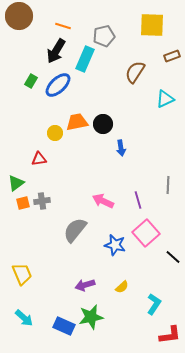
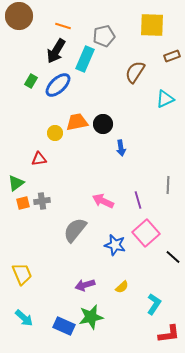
red L-shape: moved 1 px left, 1 px up
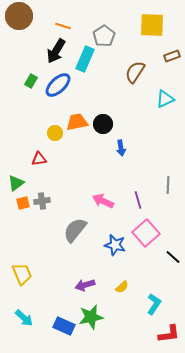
gray pentagon: rotated 20 degrees counterclockwise
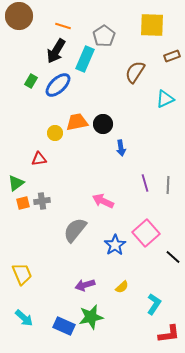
purple line: moved 7 px right, 17 px up
blue star: rotated 25 degrees clockwise
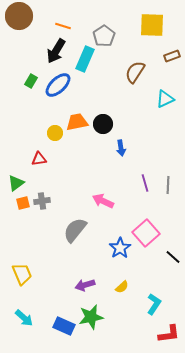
blue star: moved 5 px right, 3 px down
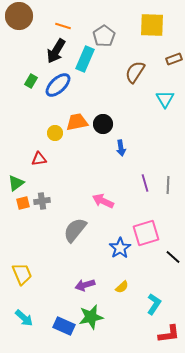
brown rectangle: moved 2 px right, 3 px down
cyan triangle: rotated 36 degrees counterclockwise
pink square: rotated 24 degrees clockwise
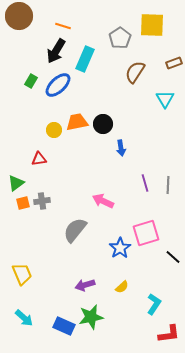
gray pentagon: moved 16 px right, 2 px down
brown rectangle: moved 4 px down
yellow circle: moved 1 px left, 3 px up
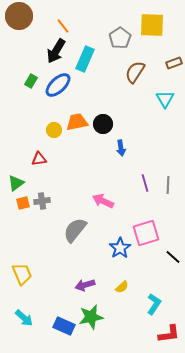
orange line: rotated 35 degrees clockwise
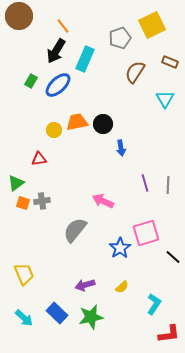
yellow square: rotated 28 degrees counterclockwise
gray pentagon: rotated 15 degrees clockwise
brown rectangle: moved 4 px left, 1 px up; rotated 42 degrees clockwise
orange square: rotated 32 degrees clockwise
yellow trapezoid: moved 2 px right
blue rectangle: moved 7 px left, 13 px up; rotated 20 degrees clockwise
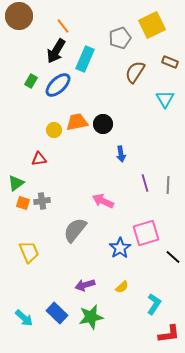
blue arrow: moved 6 px down
yellow trapezoid: moved 5 px right, 22 px up
